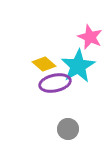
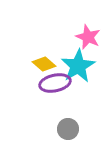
pink star: moved 2 px left
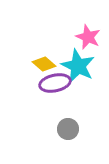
cyan star: rotated 16 degrees counterclockwise
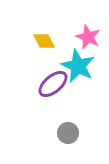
yellow diamond: moved 23 px up; rotated 20 degrees clockwise
purple ellipse: moved 2 px left, 1 px down; rotated 28 degrees counterclockwise
gray circle: moved 4 px down
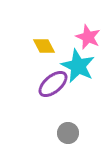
yellow diamond: moved 5 px down
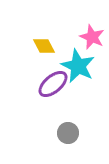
pink star: moved 4 px right
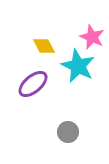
purple ellipse: moved 20 px left
gray circle: moved 1 px up
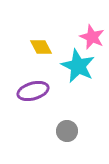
yellow diamond: moved 3 px left, 1 px down
purple ellipse: moved 7 px down; rotated 24 degrees clockwise
gray circle: moved 1 px left, 1 px up
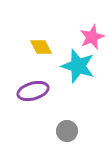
pink star: rotated 25 degrees clockwise
cyan star: rotated 8 degrees counterclockwise
